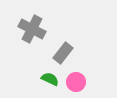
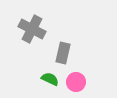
gray rectangle: rotated 25 degrees counterclockwise
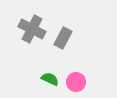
gray rectangle: moved 15 px up; rotated 15 degrees clockwise
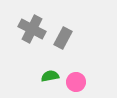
green semicircle: moved 3 px up; rotated 36 degrees counterclockwise
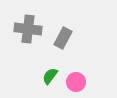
gray cross: moved 4 px left; rotated 20 degrees counterclockwise
green semicircle: rotated 42 degrees counterclockwise
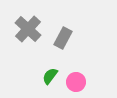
gray cross: rotated 36 degrees clockwise
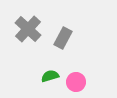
green semicircle: rotated 36 degrees clockwise
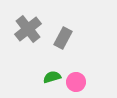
gray cross: rotated 8 degrees clockwise
green semicircle: moved 2 px right, 1 px down
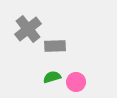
gray rectangle: moved 8 px left, 8 px down; rotated 60 degrees clockwise
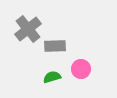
pink circle: moved 5 px right, 13 px up
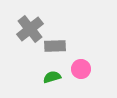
gray cross: moved 2 px right
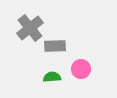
gray cross: moved 1 px up
green semicircle: rotated 12 degrees clockwise
